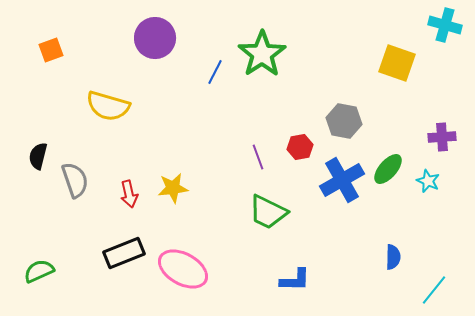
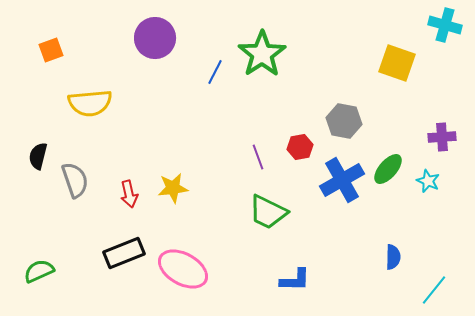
yellow semicircle: moved 18 px left, 3 px up; rotated 21 degrees counterclockwise
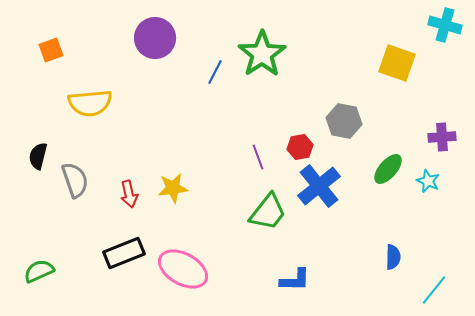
blue cross: moved 23 px left, 6 px down; rotated 9 degrees counterclockwise
green trapezoid: rotated 78 degrees counterclockwise
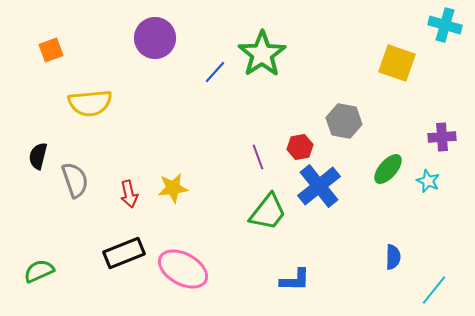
blue line: rotated 15 degrees clockwise
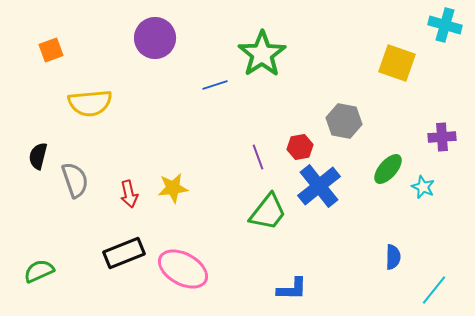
blue line: moved 13 px down; rotated 30 degrees clockwise
cyan star: moved 5 px left, 6 px down
blue L-shape: moved 3 px left, 9 px down
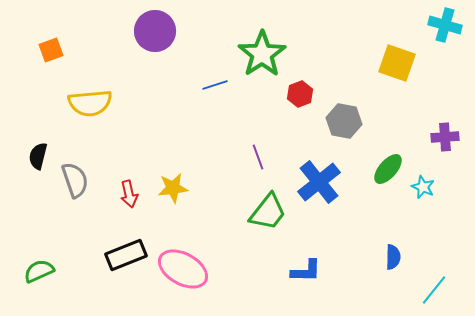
purple circle: moved 7 px up
purple cross: moved 3 px right
red hexagon: moved 53 px up; rotated 10 degrees counterclockwise
blue cross: moved 4 px up
black rectangle: moved 2 px right, 2 px down
blue L-shape: moved 14 px right, 18 px up
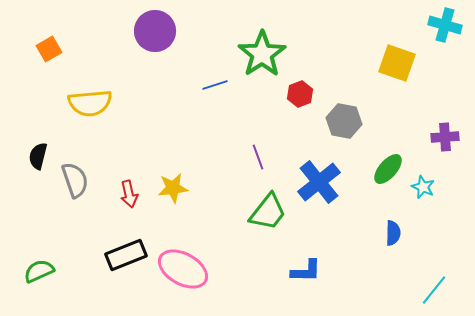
orange square: moved 2 px left, 1 px up; rotated 10 degrees counterclockwise
blue semicircle: moved 24 px up
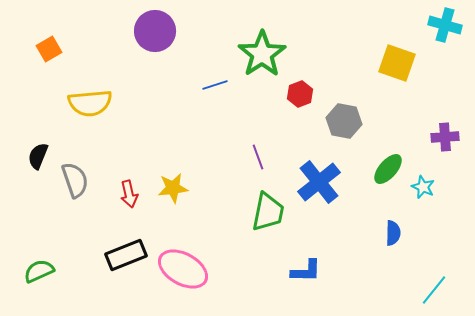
black semicircle: rotated 8 degrees clockwise
green trapezoid: rotated 27 degrees counterclockwise
